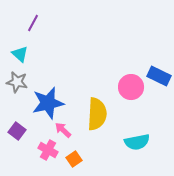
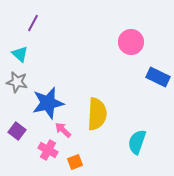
blue rectangle: moved 1 px left, 1 px down
pink circle: moved 45 px up
cyan semicircle: rotated 120 degrees clockwise
orange square: moved 1 px right, 3 px down; rotated 14 degrees clockwise
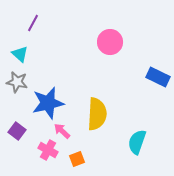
pink circle: moved 21 px left
pink arrow: moved 1 px left, 1 px down
orange square: moved 2 px right, 3 px up
